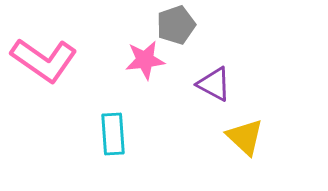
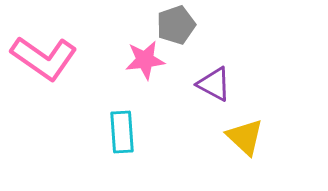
pink L-shape: moved 2 px up
cyan rectangle: moved 9 px right, 2 px up
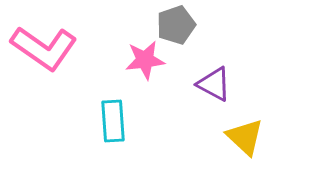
pink L-shape: moved 10 px up
cyan rectangle: moved 9 px left, 11 px up
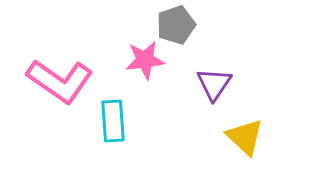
pink L-shape: moved 16 px right, 33 px down
purple triangle: rotated 36 degrees clockwise
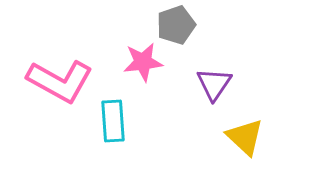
pink star: moved 2 px left, 2 px down
pink L-shape: rotated 6 degrees counterclockwise
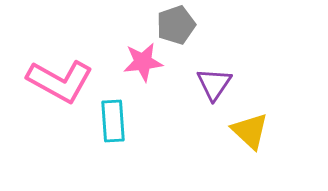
yellow triangle: moved 5 px right, 6 px up
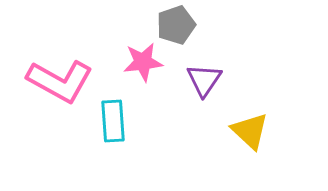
purple triangle: moved 10 px left, 4 px up
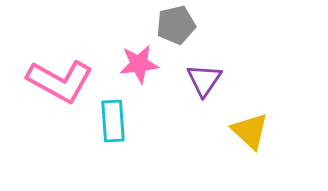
gray pentagon: rotated 6 degrees clockwise
pink star: moved 4 px left, 2 px down
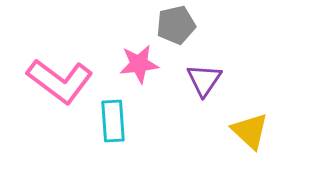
pink L-shape: rotated 8 degrees clockwise
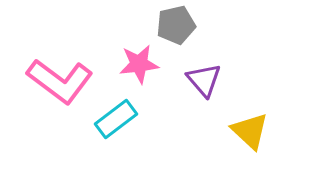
purple triangle: rotated 15 degrees counterclockwise
cyan rectangle: moved 3 px right, 2 px up; rotated 57 degrees clockwise
